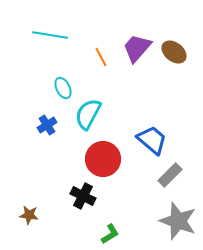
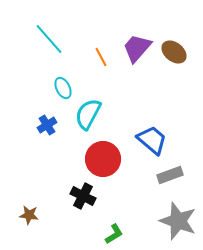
cyan line: moved 1 px left, 4 px down; rotated 40 degrees clockwise
gray rectangle: rotated 25 degrees clockwise
green L-shape: moved 4 px right
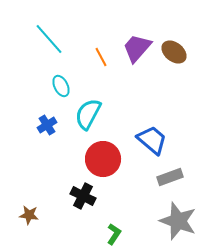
cyan ellipse: moved 2 px left, 2 px up
gray rectangle: moved 2 px down
green L-shape: rotated 25 degrees counterclockwise
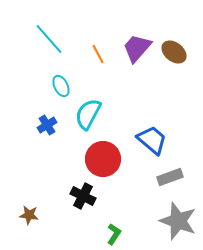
orange line: moved 3 px left, 3 px up
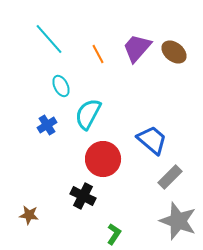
gray rectangle: rotated 25 degrees counterclockwise
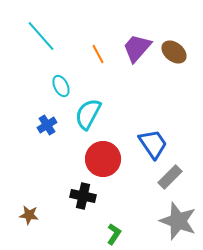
cyan line: moved 8 px left, 3 px up
blue trapezoid: moved 1 px right, 4 px down; rotated 16 degrees clockwise
black cross: rotated 15 degrees counterclockwise
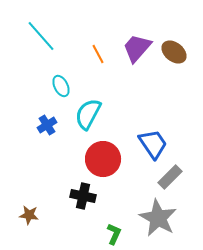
gray star: moved 20 px left, 3 px up; rotated 9 degrees clockwise
green L-shape: rotated 10 degrees counterclockwise
